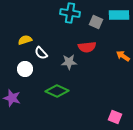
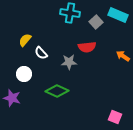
cyan rectangle: moved 1 px left; rotated 24 degrees clockwise
gray square: rotated 24 degrees clockwise
yellow semicircle: rotated 32 degrees counterclockwise
white circle: moved 1 px left, 5 px down
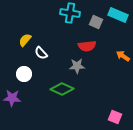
gray square: rotated 24 degrees counterclockwise
red semicircle: moved 1 px up
gray star: moved 8 px right, 4 px down
green diamond: moved 5 px right, 2 px up
purple star: rotated 12 degrees counterclockwise
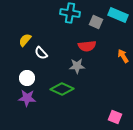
orange arrow: rotated 24 degrees clockwise
white circle: moved 3 px right, 4 px down
purple star: moved 15 px right
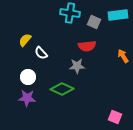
cyan rectangle: rotated 30 degrees counterclockwise
gray square: moved 2 px left
white circle: moved 1 px right, 1 px up
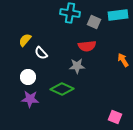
orange arrow: moved 4 px down
purple star: moved 3 px right, 1 px down
